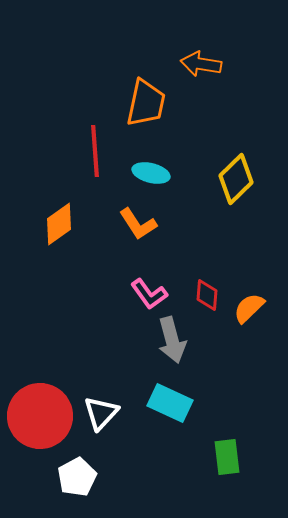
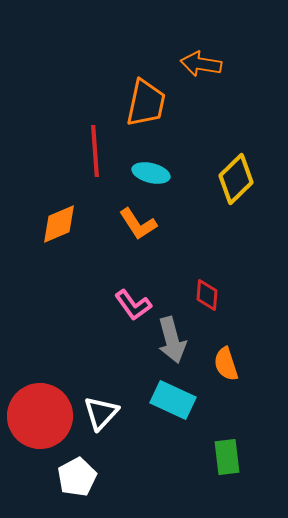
orange diamond: rotated 12 degrees clockwise
pink L-shape: moved 16 px left, 11 px down
orange semicircle: moved 23 px left, 56 px down; rotated 64 degrees counterclockwise
cyan rectangle: moved 3 px right, 3 px up
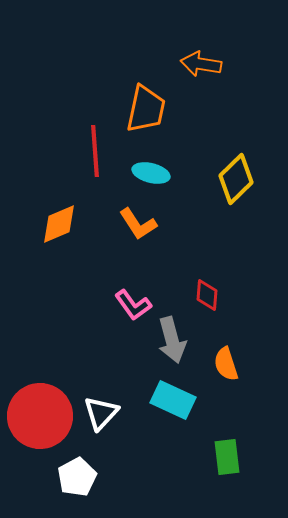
orange trapezoid: moved 6 px down
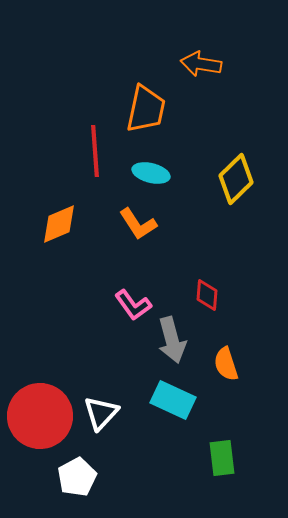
green rectangle: moved 5 px left, 1 px down
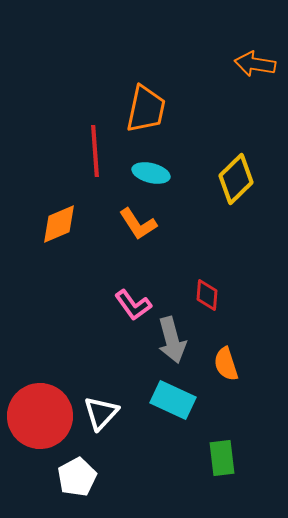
orange arrow: moved 54 px right
